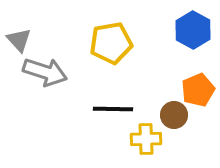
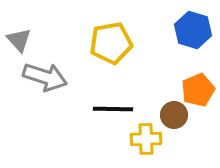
blue hexagon: rotated 12 degrees counterclockwise
gray arrow: moved 5 px down
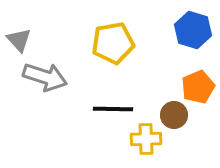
yellow pentagon: moved 2 px right
orange pentagon: moved 3 px up
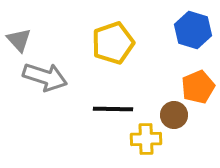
yellow pentagon: rotated 9 degrees counterclockwise
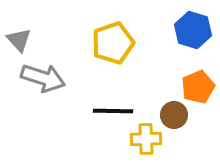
gray arrow: moved 2 px left, 1 px down
black line: moved 2 px down
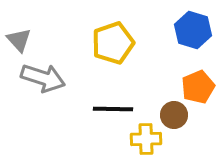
black line: moved 2 px up
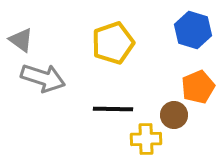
gray triangle: moved 2 px right; rotated 12 degrees counterclockwise
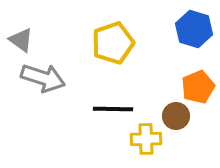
blue hexagon: moved 1 px right, 1 px up
brown circle: moved 2 px right, 1 px down
